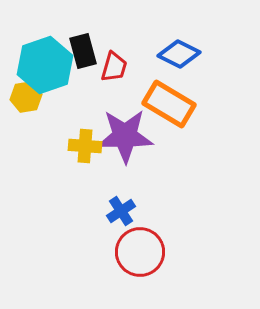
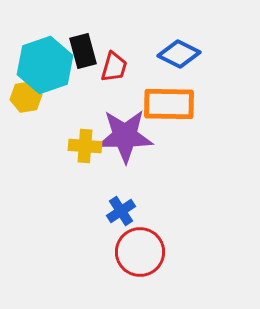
orange rectangle: rotated 30 degrees counterclockwise
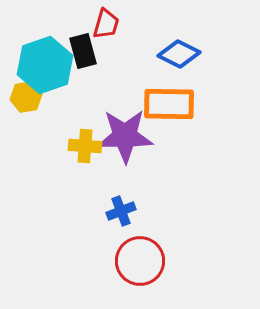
red trapezoid: moved 8 px left, 43 px up
blue cross: rotated 12 degrees clockwise
red circle: moved 9 px down
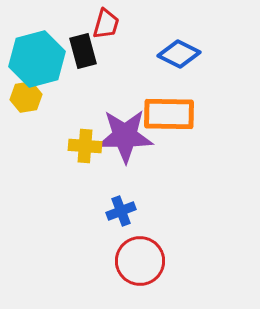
cyan hexagon: moved 8 px left, 6 px up; rotated 4 degrees clockwise
orange rectangle: moved 10 px down
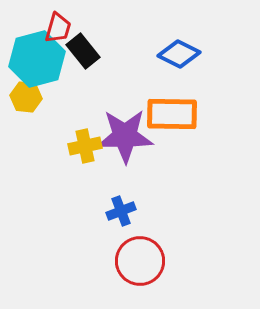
red trapezoid: moved 48 px left, 4 px down
black rectangle: rotated 24 degrees counterclockwise
yellow hexagon: rotated 16 degrees clockwise
orange rectangle: moved 3 px right
yellow cross: rotated 16 degrees counterclockwise
